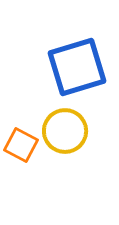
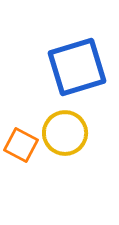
yellow circle: moved 2 px down
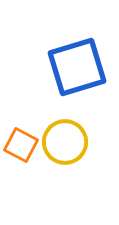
yellow circle: moved 9 px down
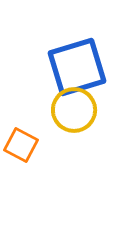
yellow circle: moved 9 px right, 32 px up
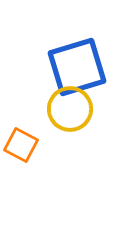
yellow circle: moved 4 px left, 1 px up
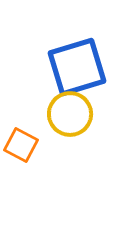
yellow circle: moved 5 px down
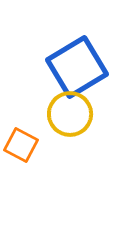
blue square: rotated 14 degrees counterclockwise
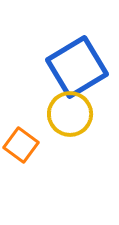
orange square: rotated 8 degrees clockwise
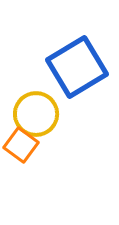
yellow circle: moved 34 px left
